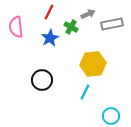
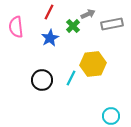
green cross: moved 2 px right, 1 px up; rotated 16 degrees clockwise
cyan line: moved 14 px left, 14 px up
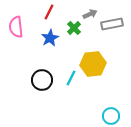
gray arrow: moved 2 px right
green cross: moved 1 px right, 2 px down
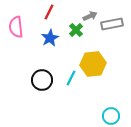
gray arrow: moved 2 px down
green cross: moved 2 px right, 2 px down
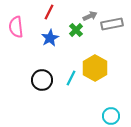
yellow hexagon: moved 2 px right, 4 px down; rotated 25 degrees counterclockwise
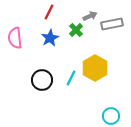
pink semicircle: moved 1 px left, 11 px down
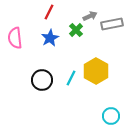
yellow hexagon: moved 1 px right, 3 px down
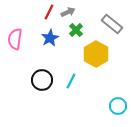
gray arrow: moved 22 px left, 4 px up
gray rectangle: rotated 50 degrees clockwise
pink semicircle: moved 1 px down; rotated 15 degrees clockwise
yellow hexagon: moved 17 px up
cyan line: moved 3 px down
cyan circle: moved 7 px right, 10 px up
